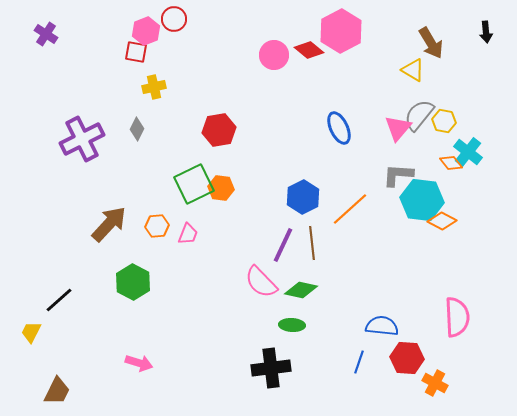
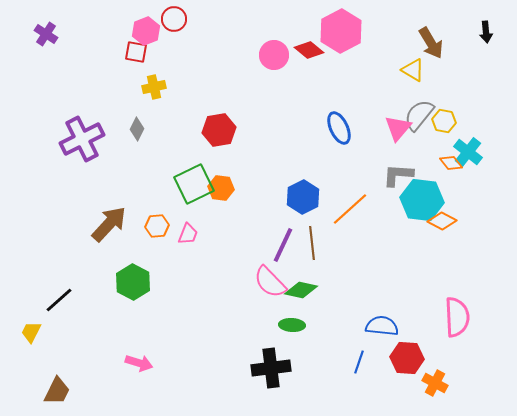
pink semicircle at (261, 282): moved 9 px right
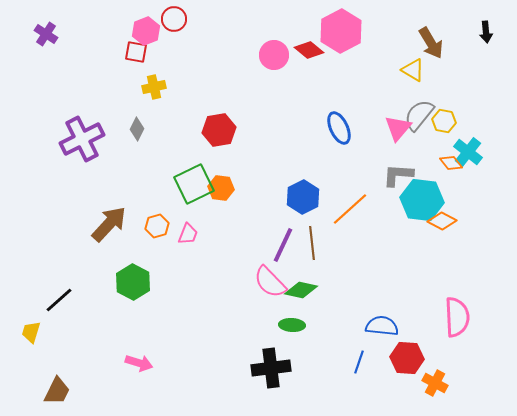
orange hexagon at (157, 226): rotated 10 degrees counterclockwise
yellow trapezoid at (31, 332): rotated 10 degrees counterclockwise
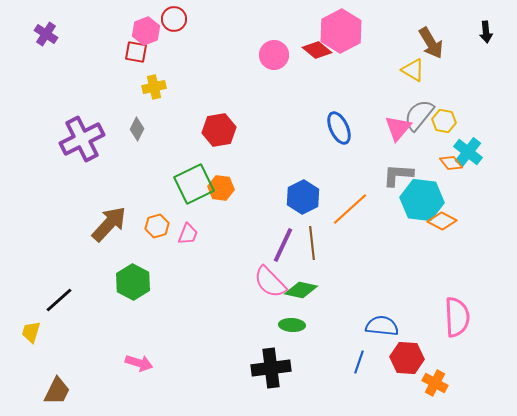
red diamond at (309, 50): moved 8 px right
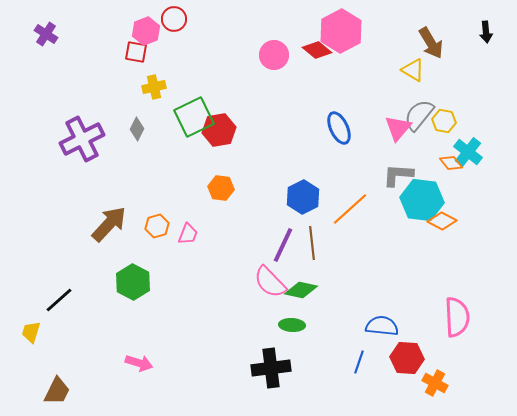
green square at (194, 184): moved 67 px up
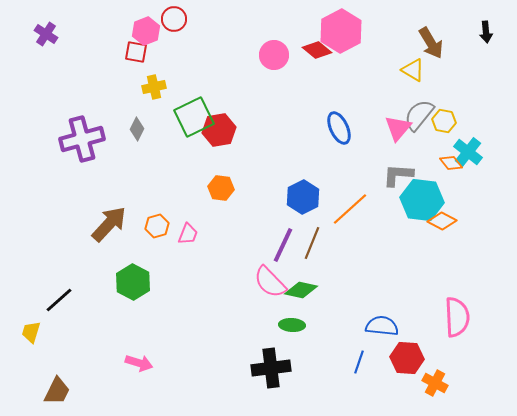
purple cross at (82, 139): rotated 12 degrees clockwise
brown line at (312, 243): rotated 28 degrees clockwise
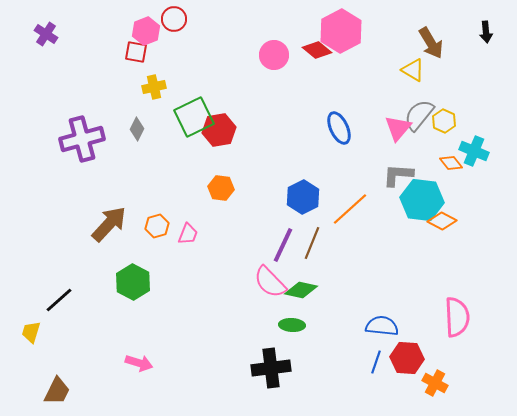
yellow hexagon at (444, 121): rotated 15 degrees clockwise
cyan cross at (468, 152): moved 6 px right, 1 px up; rotated 16 degrees counterclockwise
blue line at (359, 362): moved 17 px right
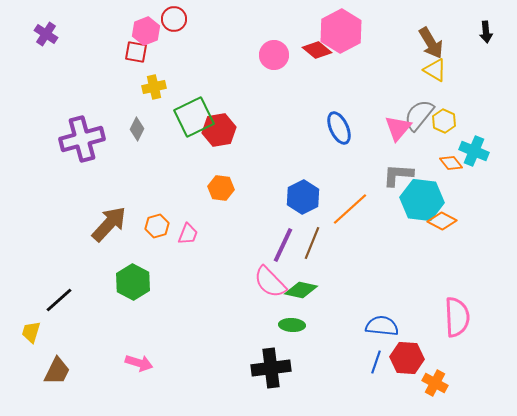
yellow triangle at (413, 70): moved 22 px right
brown trapezoid at (57, 391): moved 20 px up
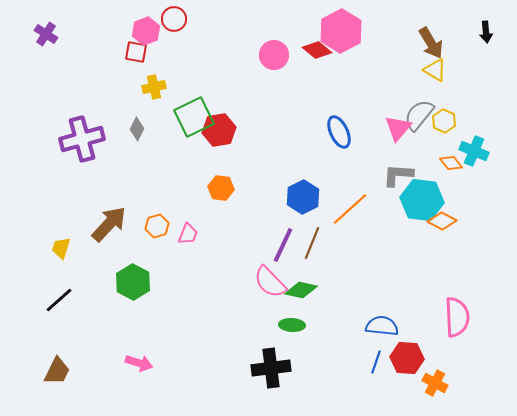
blue ellipse at (339, 128): moved 4 px down
yellow trapezoid at (31, 332): moved 30 px right, 84 px up
